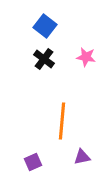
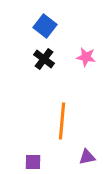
purple triangle: moved 5 px right
purple square: rotated 24 degrees clockwise
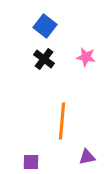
purple square: moved 2 px left
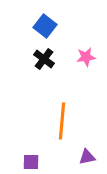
pink star: rotated 18 degrees counterclockwise
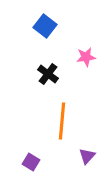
black cross: moved 4 px right, 15 px down
purple triangle: moved 1 px up; rotated 36 degrees counterclockwise
purple square: rotated 30 degrees clockwise
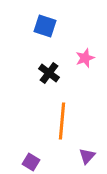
blue square: rotated 20 degrees counterclockwise
pink star: moved 1 px left, 1 px down; rotated 12 degrees counterclockwise
black cross: moved 1 px right, 1 px up
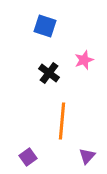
pink star: moved 1 px left, 2 px down
purple square: moved 3 px left, 5 px up; rotated 24 degrees clockwise
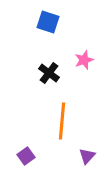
blue square: moved 3 px right, 4 px up
purple square: moved 2 px left, 1 px up
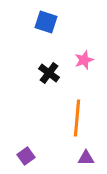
blue square: moved 2 px left
orange line: moved 15 px right, 3 px up
purple triangle: moved 1 px left, 2 px down; rotated 48 degrees clockwise
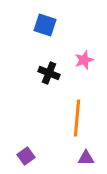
blue square: moved 1 px left, 3 px down
black cross: rotated 15 degrees counterclockwise
